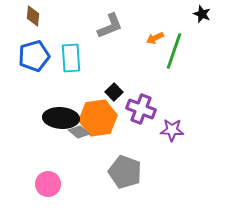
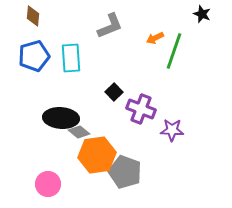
orange hexagon: moved 1 px left, 37 px down
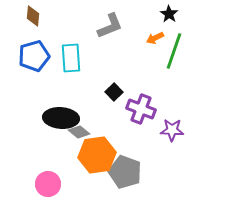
black star: moved 33 px left; rotated 12 degrees clockwise
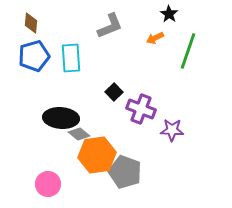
brown diamond: moved 2 px left, 7 px down
green line: moved 14 px right
gray diamond: moved 2 px down
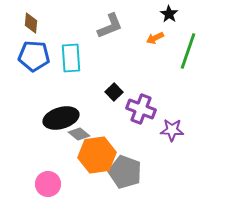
blue pentagon: rotated 20 degrees clockwise
black ellipse: rotated 20 degrees counterclockwise
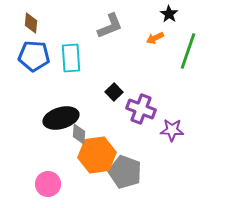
gray diamond: rotated 55 degrees clockwise
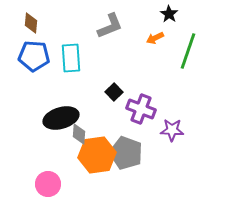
gray pentagon: moved 1 px right, 19 px up
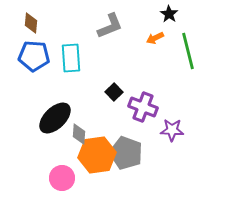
green line: rotated 33 degrees counterclockwise
purple cross: moved 2 px right, 2 px up
black ellipse: moved 6 px left; rotated 28 degrees counterclockwise
pink circle: moved 14 px right, 6 px up
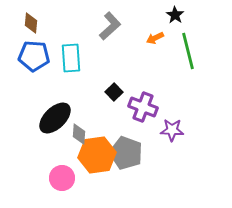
black star: moved 6 px right, 1 px down
gray L-shape: rotated 20 degrees counterclockwise
